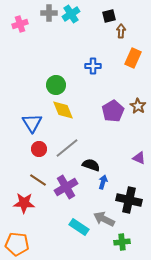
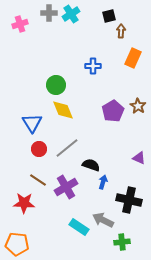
gray arrow: moved 1 px left, 1 px down
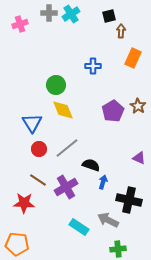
gray arrow: moved 5 px right
green cross: moved 4 px left, 7 px down
